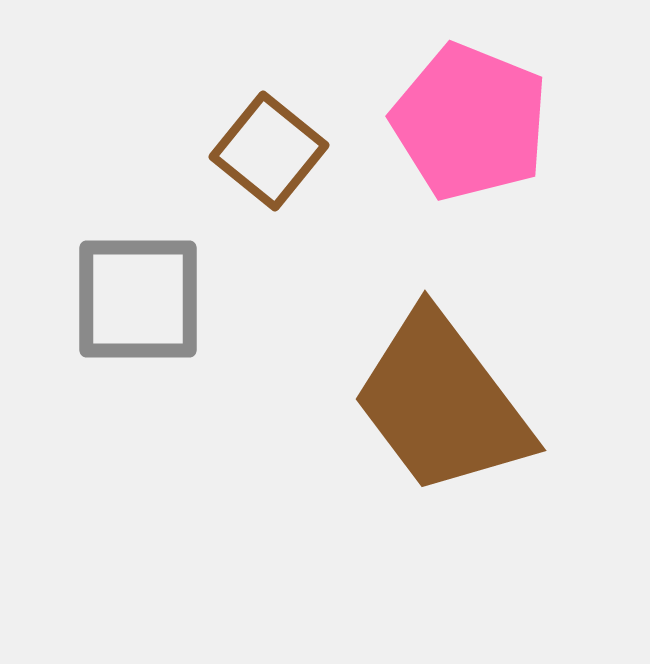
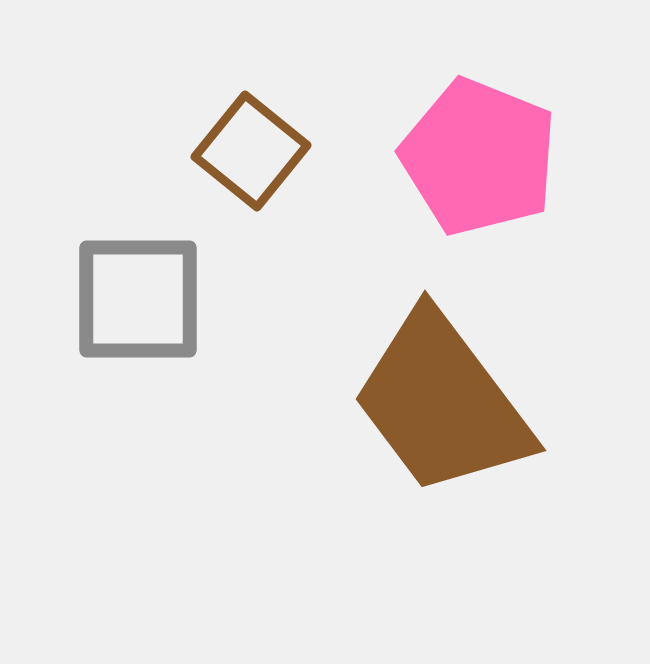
pink pentagon: moved 9 px right, 35 px down
brown square: moved 18 px left
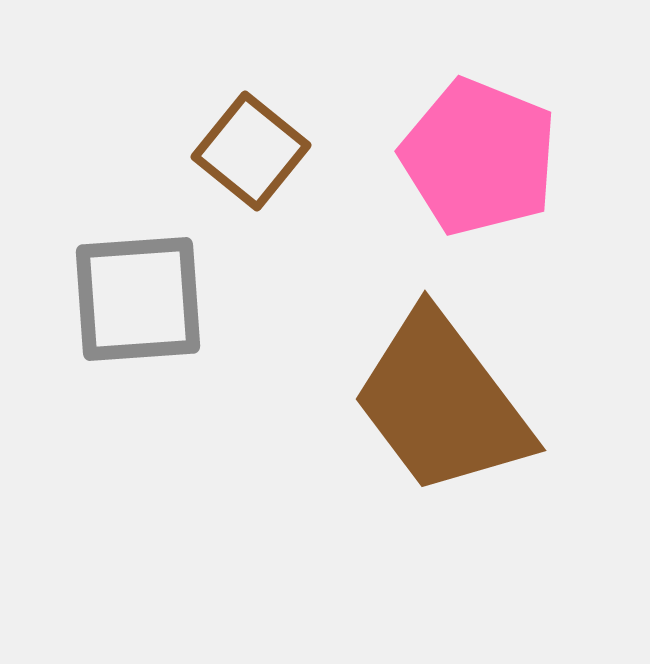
gray square: rotated 4 degrees counterclockwise
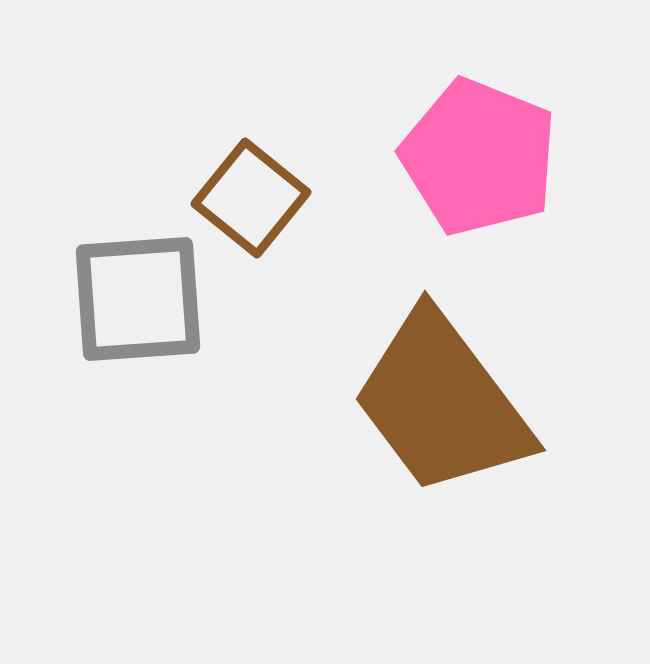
brown square: moved 47 px down
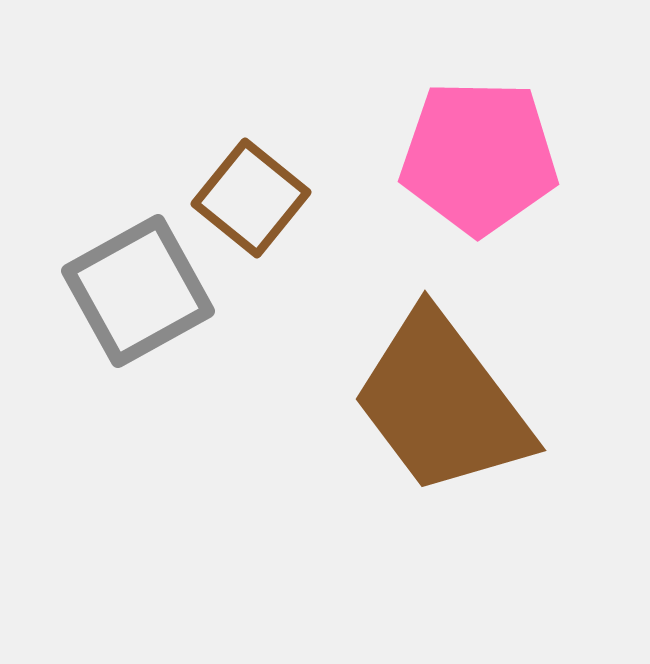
pink pentagon: rotated 21 degrees counterclockwise
gray square: moved 8 px up; rotated 25 degrees counterclockwise
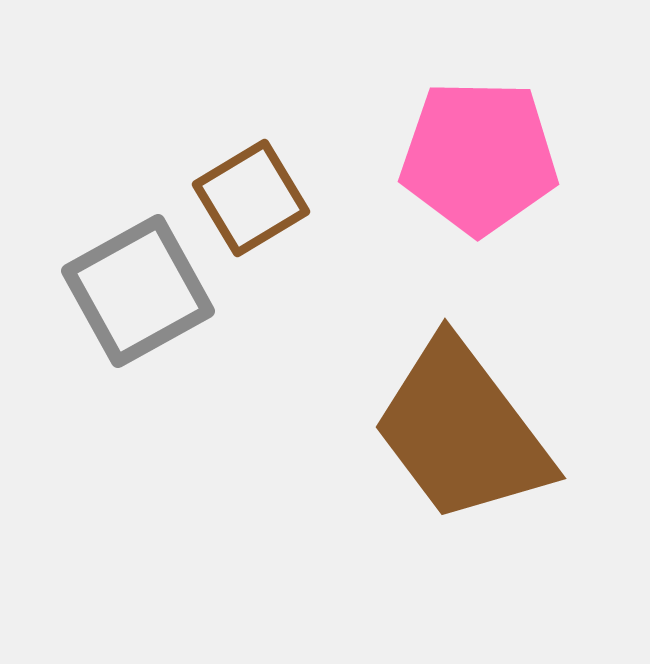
brown square: rotated 20 degrees clockwise
brown trapezoid: moved 20 px right, 28 px down
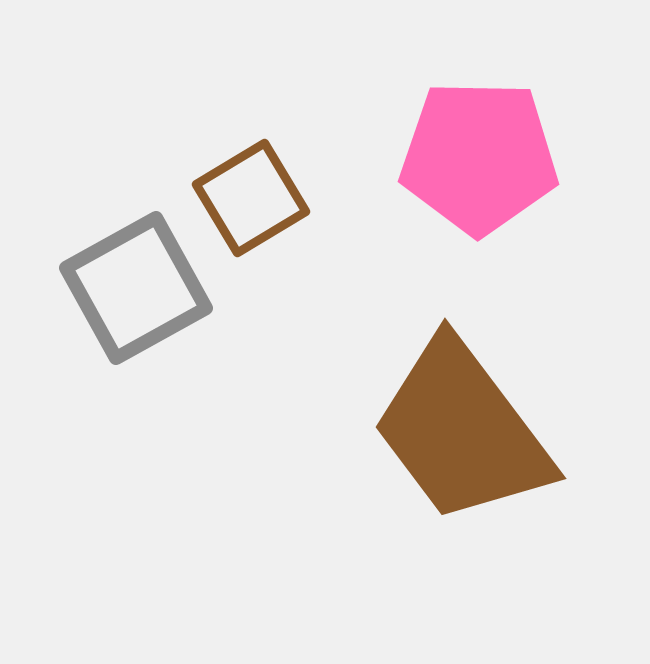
gray square: moved 2 px left, 3 px up
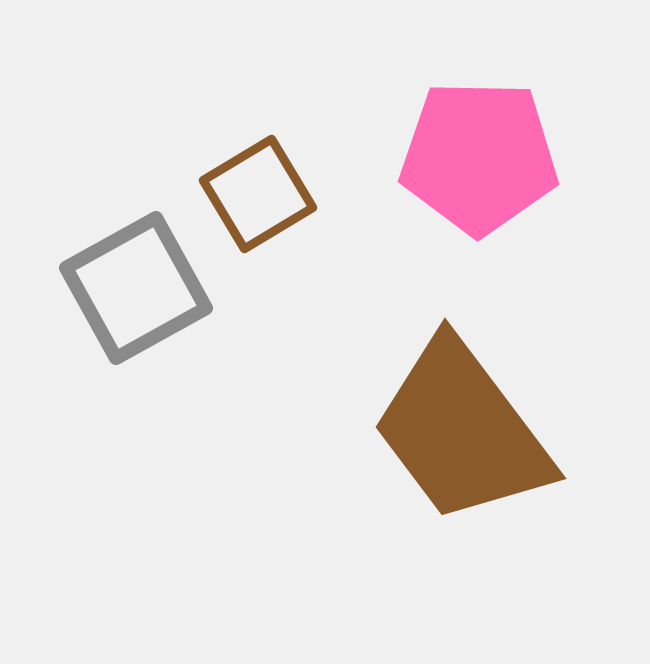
brown square: moved 7 px right, 4 px up
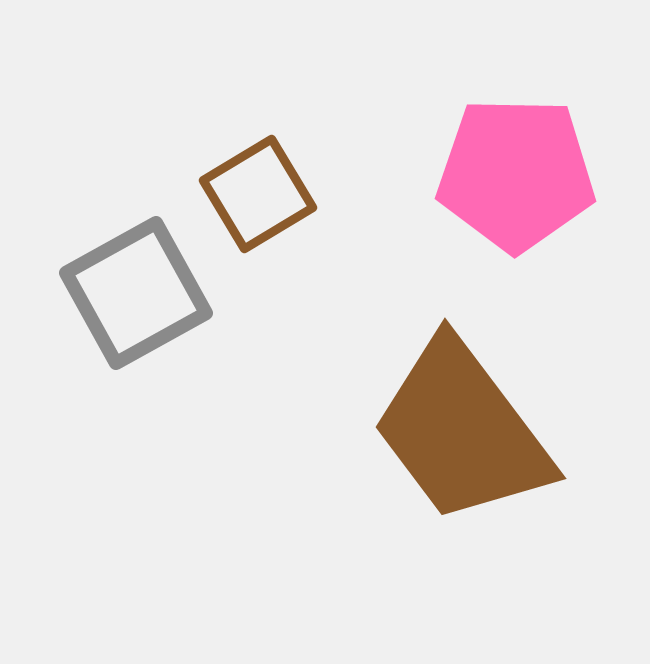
pink pentagon: moved 37 px right, 17 px down
gray square: moved 5 px down
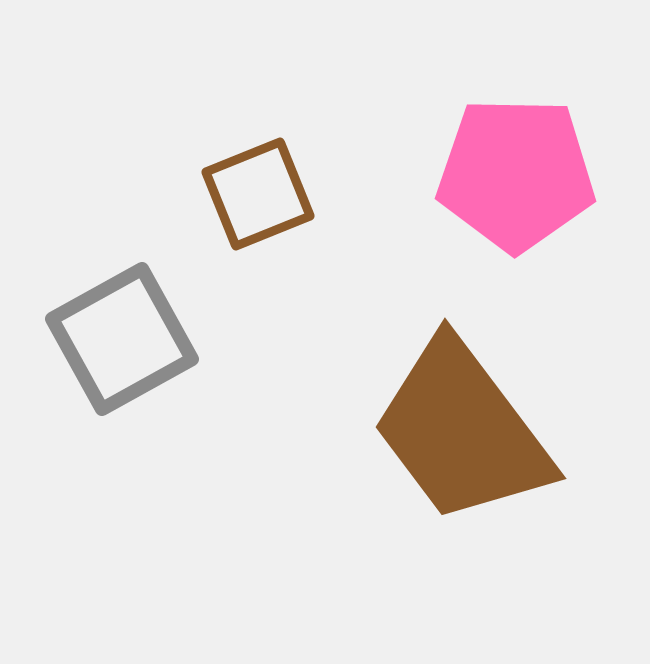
brown square: rotated 9 degrees clockwise
gray square: moved 14 px left, 46 px down
